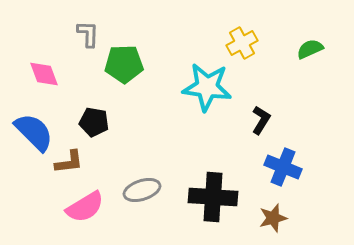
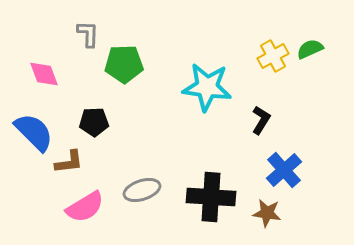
yellow cross: moved 31 px right, 13 px down
black pentagon: rotated 12 degrees counterclockwise
blue cross: moved 1 px right, 3 px down; rotated 27 degrees clockwise
black cross: moved 2 px left
brown star: moved 6 px left, 5 px up; rotated 24 degrees clockwise
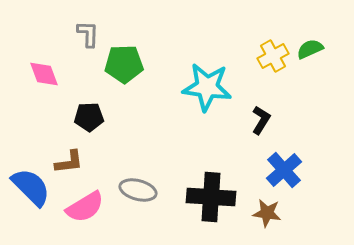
black pentagon: moved 5 px left, 5 px up
blue semicircle: moved 3 px left, 55 px down
gray ellipse: moved 4 px left; rotated 33 degrees clockwise
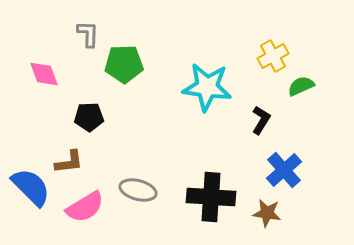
green semicircle: moved 9 px left, 37 px down
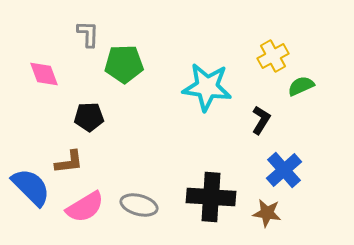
gray ellipse: moved 1 px right, 15 px down
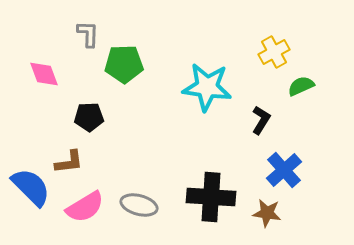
yellow cross: moved 1 px right, 4 px up
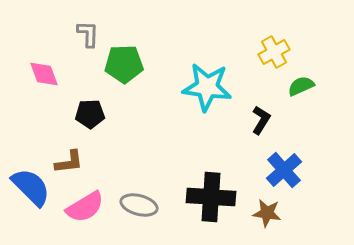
black pentagon: moved 1 px right, 3 px up
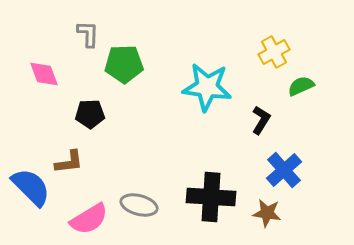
pink semicircle: moved 4 px right, 12 px down
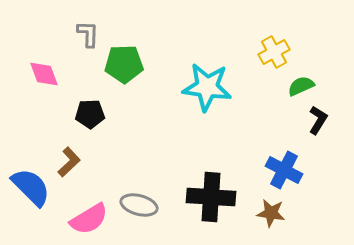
black L-shape: moved 57 px right
brown L-shape: rotated 36 degrees counterclockwise
blue cross: rotated 21 degrees counterclockwise
brown star: moved 4 px right
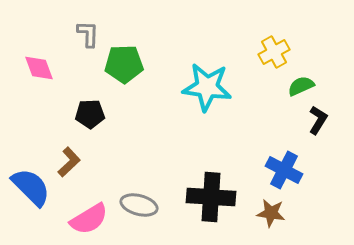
pink diamond: moved 5 px left, 6 px up
